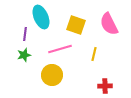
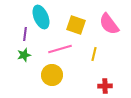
pink semicircle: rotated 10 degrees counterclockwise
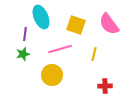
green star: moved 1 px left, 1 px up
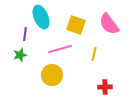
green star: moved 3 px left, 1 px down
red cross: moved 1 px down
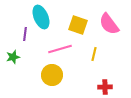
yellow square: moved 2 px right
green star: moved 7 px left, 2 px down
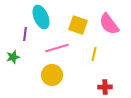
pink line: moved 3 px left, 1 px up
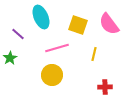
purple line: moved 7 px left; rotated 56 degrees counterclockwise
green star: moved 3 px left, 1 px down; rotated 16 degrees counterclockwise
